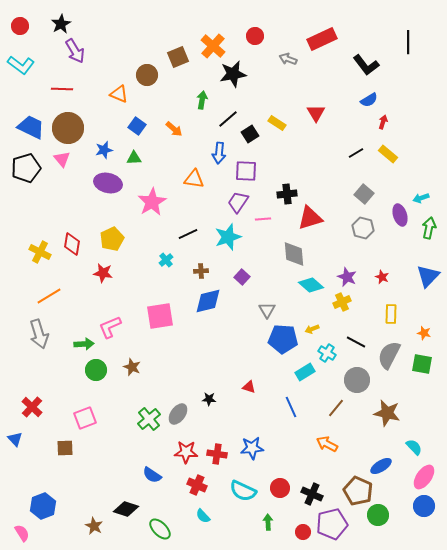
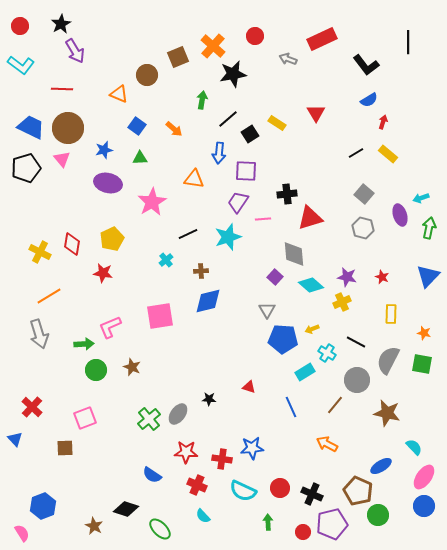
green triangle at (134, 158): moved 6 px right
purple square at (242, 277): moved 33 px right
purple star at (347, 277): rotated 12 degrees counterclockwise
gray semicircle at (389, 355): moved 1 px left, 5 px down
brown line at (336, 408): moved 1 px left, 3 px up
red cross at (217, 454): moved 5 px right, 5 px down
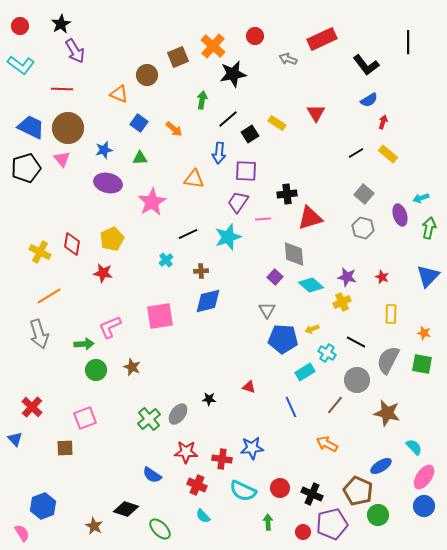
blue square at (137, 126): moved 2 px right, 3 px up
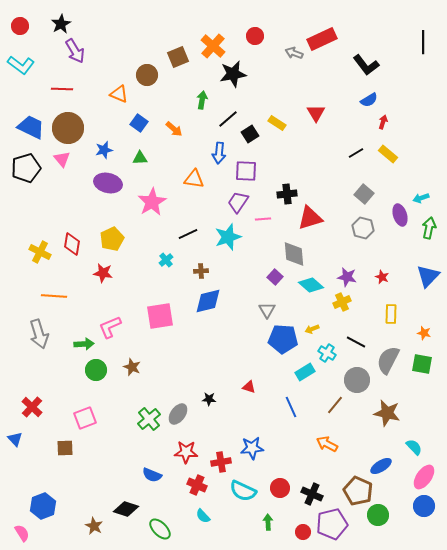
black line at (408, 42): moved 15 px right
gray arrow at (288, 59): moved 6 px right, 6 px up
orange line at (49, 296): moved 5 px right; rotated 35 degrees clockwise
red cross at (222, 459): moved 1 px left, 3 px down; rotated 18 degrees counterclockwise
blue semicircle at (152, 475): rotated 12 degrees counterclockwise
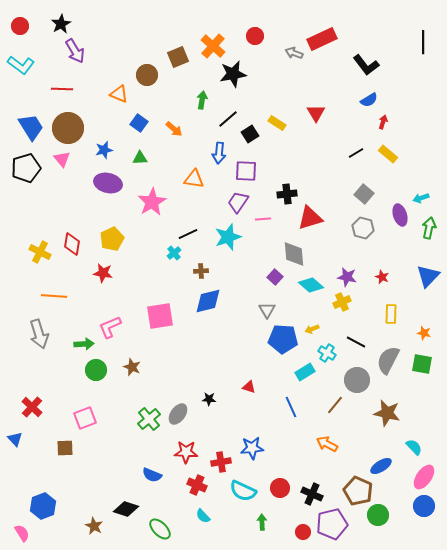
blue trapezoid at (31, 127): rotated 32 degrees clockwise
cyan cross at (166, 260): moved 8 px right, 7 px up
green arrow at (268, 522): moved 6 px left
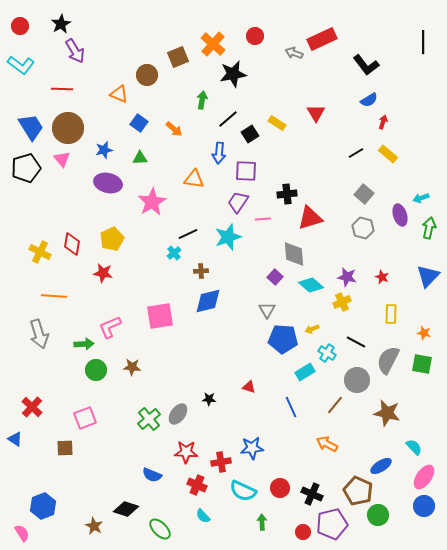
orange cross at (213, 46): moved 2 px up
brown star at (132, 367): rotated 18 degrees counterclockwise
blue triangle at (15, 439): rotated 14 degrees counterclockwise
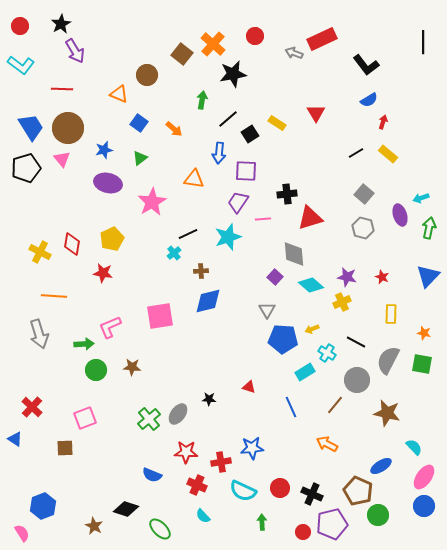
brown square at (178, 57): moved 4 px right, 3 px up; rotated 30 degrees counterclockwise
green triangle at (140, 158): rotated 35 degrees counterclockwise
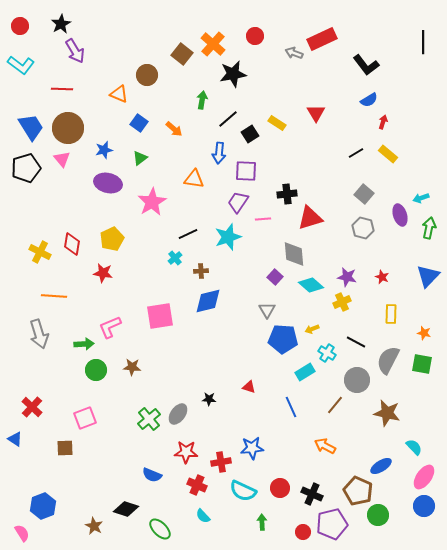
cyan cross at (174, 253): moved 1 px right, 5 px down
orange arrow at (327, 444): moved 2 px left, 2 px down
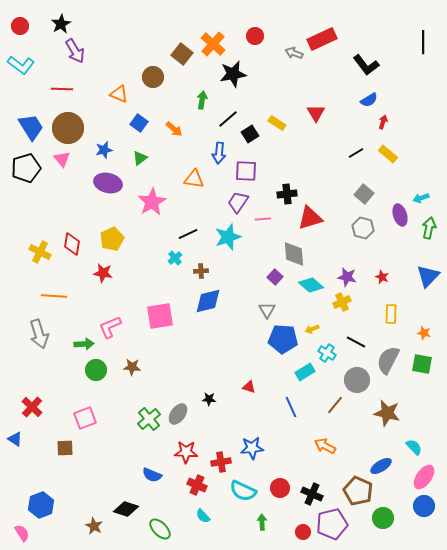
brown circle at (147, 75): moved 6 px right, 2 px down
blue hexagon at (43, 506): moved 2 px left, 1 px up
green circle at (378, 515): moved 5 px right, 3 px down
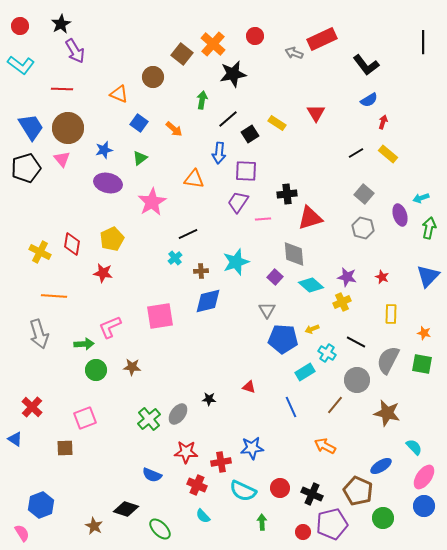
cyan star at (228, 237): moved 8 px right, 25 px down
